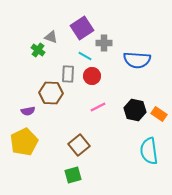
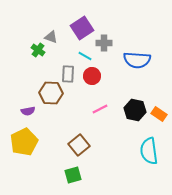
pink line: moved 2 px right, 2 px down
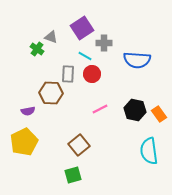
green cross: moved 1 px left, 1 px up
red circle: moved 2 px up
orange rectangle: rotated 21 degrees clockwise
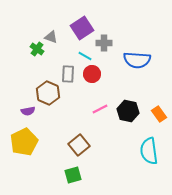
brown hexagon: moved 3 px left; rotated 20 degrees clockwise
black hexagon: moved 7 px left, 1 px down
